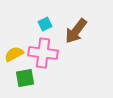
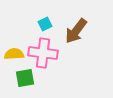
yellow semicircle: rotated 24 degrees clockwise
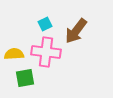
pink cross: moved 3 px right, 1 px up
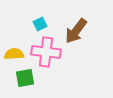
cyan square: moved 5 px left
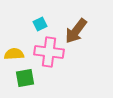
pink cross: moved 3 px right
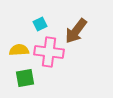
yellow semicircle: moved 5 px right, 4 px up
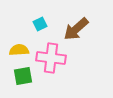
brown arrow: moved 2 px up; rotated 12 degrees clockwise
pink cross: moved 2 px right, 6 px down
green square: moved 2 px left, 2 px up
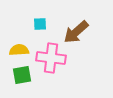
cyan square: rotated 24 degrees clockwise
brown arrow: moved 3 px down
green square: moved 1 px left, 1 px up
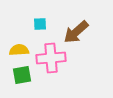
pink cross: rotated 12 degrees counterclockwise
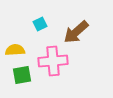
cyan square: rotated 24 degrees counterclockwise
yellow semicircle: moved 4 px left
pink cross: moved 2 px right, 3 px down
